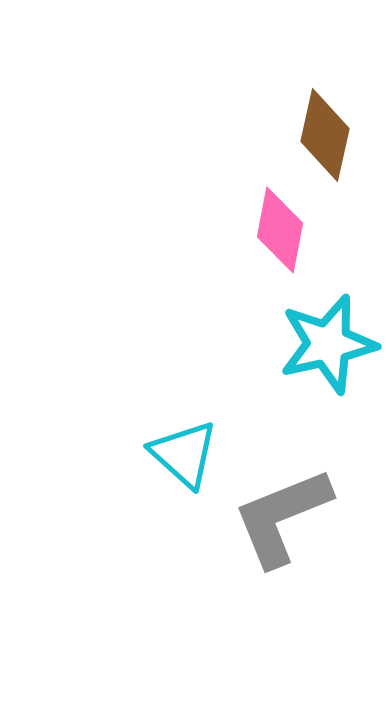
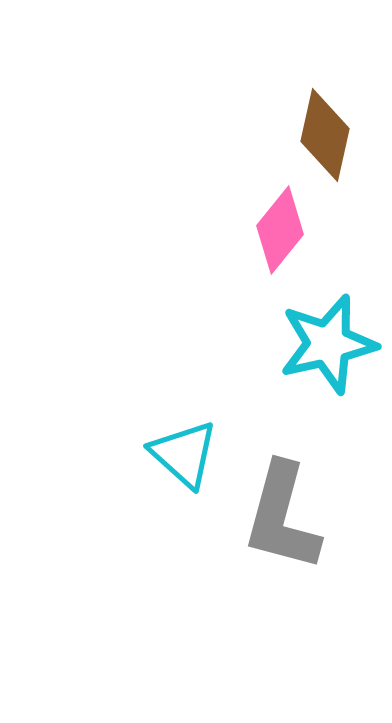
pink diamond: rotated 28 degrees clockwise
gray L-shape: rotated 53 degrees counterclockwise
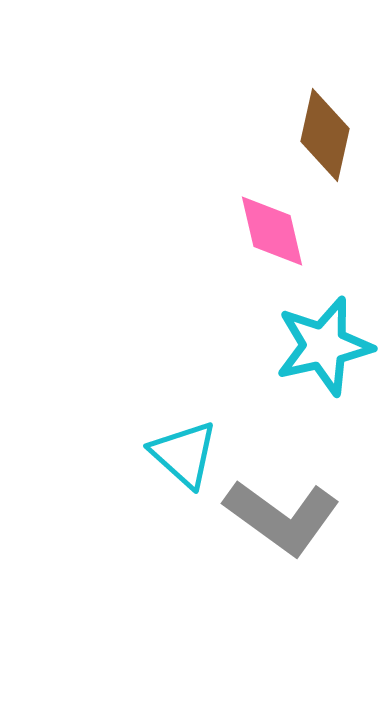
pink diamond: moved 8 px left, 1 px down; rotated 52 degrees counterclockwise
cyan star: moved 4 px left, 2 px down
gray L-shape: rotated 69 degrees counterclockwise
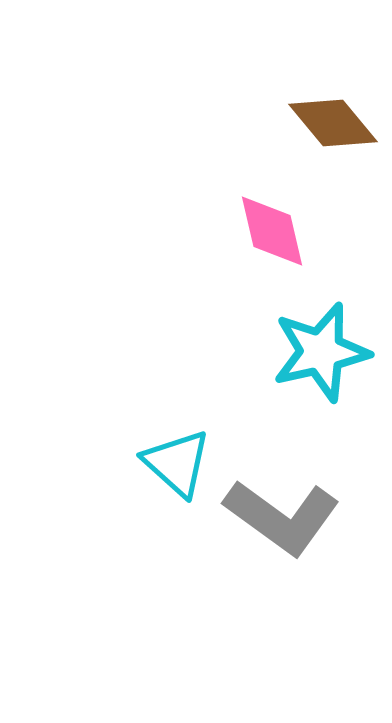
brown diamond: moved 8 px right, 12 px up; rotated 52 degrees counterclockwise
cyan star: moved 3 px left, 6 px down
cyan triangle: moved 7 px left, 9 px down
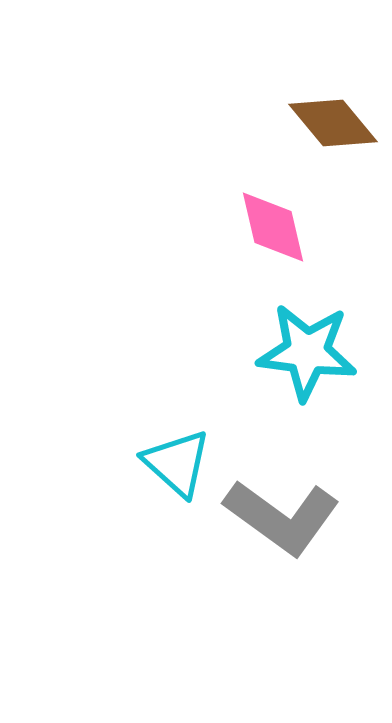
pink diamond: moved 1 px right, 4 px up
cyan star: moved 14 px left; rotated 20 degrees clockwise
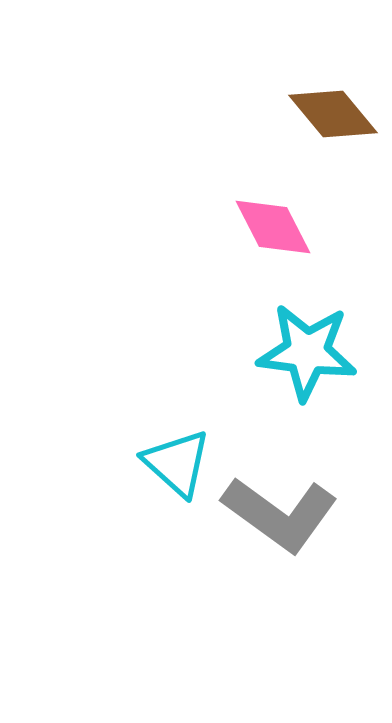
brown diamond: moved 9 px up
pink diamond: rotated 14 degrees counterclockwise
gray L-shape: moved 2 px left, 3 px up
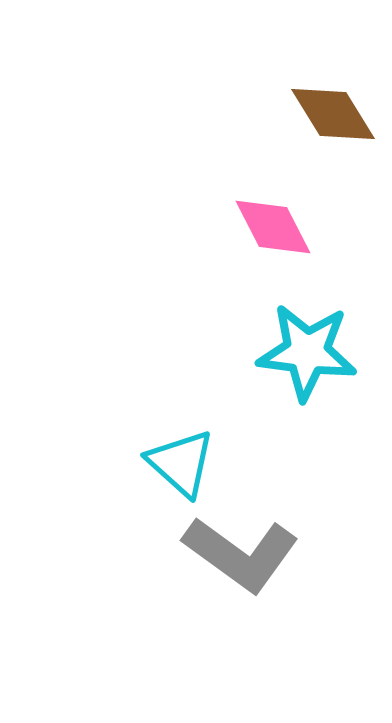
brown diamond: rotated 8 degrees clockwise
cyan triangle: moved 4 px right
gray L-shape: moved 39 px left, 40 px down
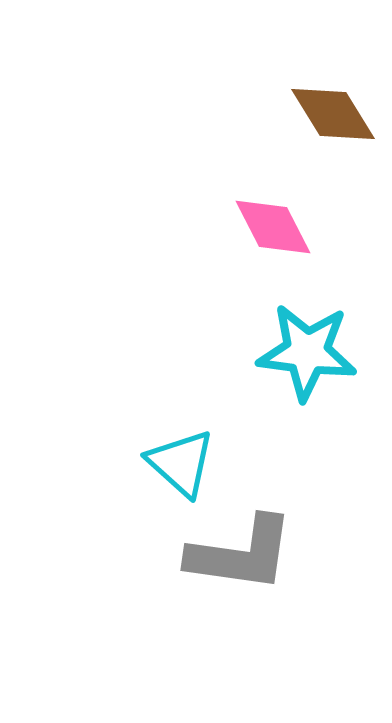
gray L-shape: rotated 28 degrees counterclockwise
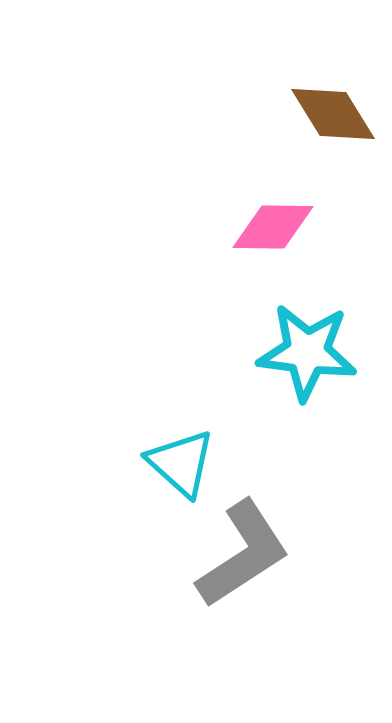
pink diamond: rotated 62 degrees counterclockwise
gray L-shape: moved 2 px right; rotated 41 degrees counterclockwise
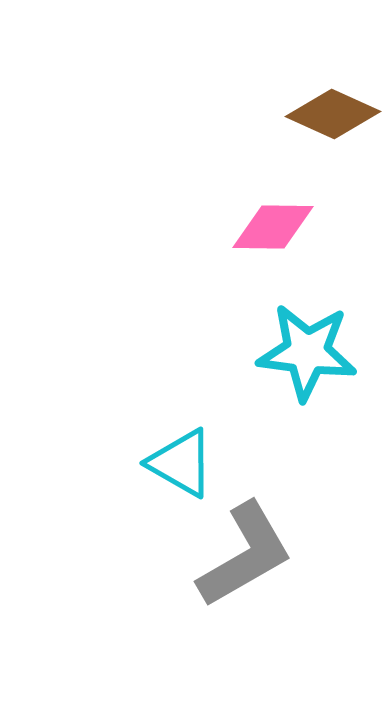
brown diamond: rotated 34 degrees counterclockwise
cyan triangle: rotated 12 degrees counterclockwise
gray L-shape: moved 2 px right, 1 px down; rotated 3 degrees clockwise
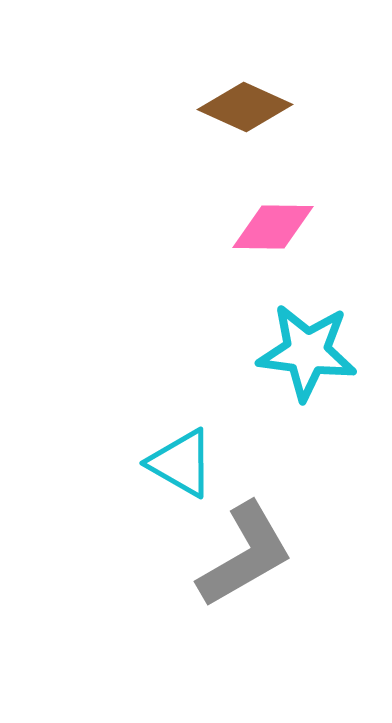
brown diamond: moved 88 px left, 7 px up
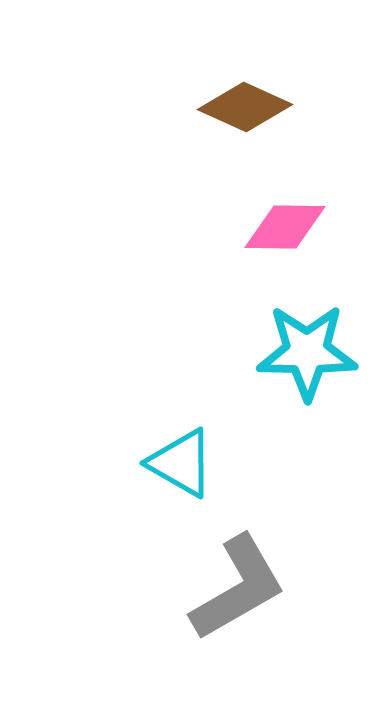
pink diamond: moved 12 px right
cyan star: rotated 6 degrees counterclockwise
gray L-shape: moved 7 px left, 33 px down
